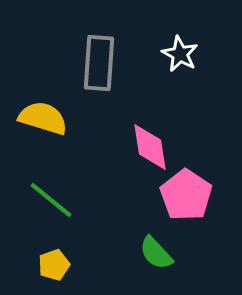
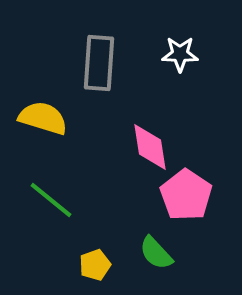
white star: rotated 27 degrees counterclockwise
yellow pentagon: moved 41 px right
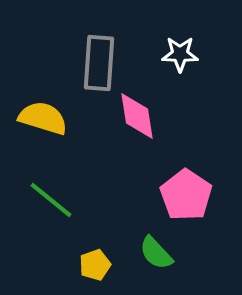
pink diamond: moved 13 px left, 31 px up
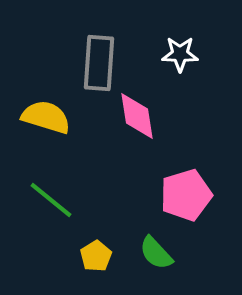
yellow semicircle: moved 3 px right, 1 px up
pink pentagon: rotated 21 degrees clockwise
yellow pentagon: moved 1 px right, 9 px up; rotated 12 degrees counterclockwise
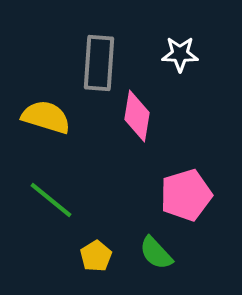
pink diamond: rotated 18 degrees clockwise
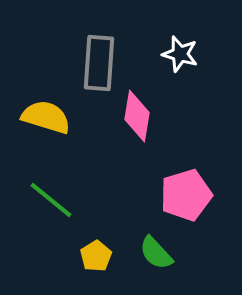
white star: rotated 15 degrees clockwise
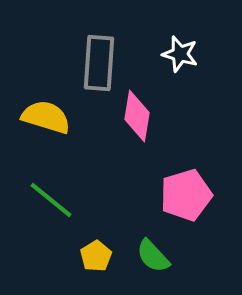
green semicircle: moved 3 px left, 3 px down
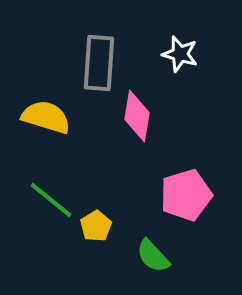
yellow pentagon: moved 30 px up
